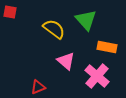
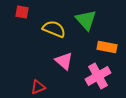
red square: moved 12 px right
yellow semicircle: rotated 15 degrees counterclockwise
pink triangle: moved 2 px left
pink cross: moved 1 px right; rotated 20 degrees clockwise
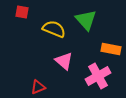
orange rectangle: moved 4 px right, 2 px down
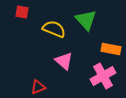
pink cross: moved 5 px right
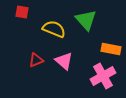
red triangle: moved 2 px left, 27 px up
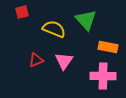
red square: rotated 24 degrees counterclockwise
orange rectangle: moved 3 px left, 2 px up
pink triangle: rotated 24 degrees clockwise
pink cross: rotated 30 degrees clockwise
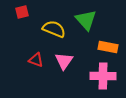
red triangle: rotated 42 degrees clockwise
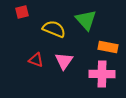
pink cross: moved 1 px left, 2 px up
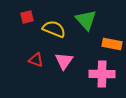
red square: moved 5 px right, 5 px down
orange rectangle: moved 4 px right, 3 px up
